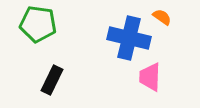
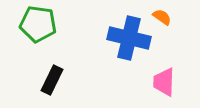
pink trapezoid: moved 14 px right, 5 px down
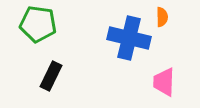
orange semicircle: rotated 54 degrees clockwise
black rectangle: moved 1 px left, 4 px up
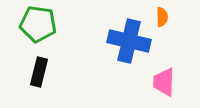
blue cross: moved 3 px down
black rectangle: moved 12 px left, 4 px up; rotated 12 degrees counterclockwise
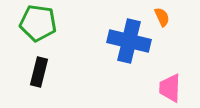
orange semicircle: rotated 24 degrees counterclockwise
green pentagon: moved 1 px up
pink trapezoid: moved 6 px right, 6 px down
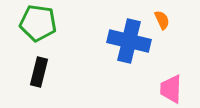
orange semicircle: moved 3 px down
pink trapezoid: moved 1 px right, 1 px down
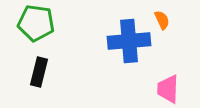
green pentagon: moved 2 px left
blue cross: rotated 18 degrees counterclockwise
pink trapezoid: moved 3 px left
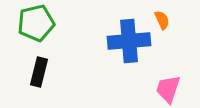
green pentagon: rotated 21 degrees counterclockwise
pink trapezoid: rotated 16 degrees clockwise
